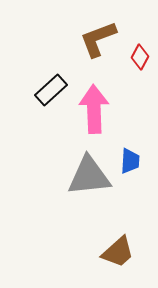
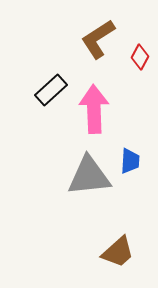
brown L-shape: rotated 12 degrees counterclockwise
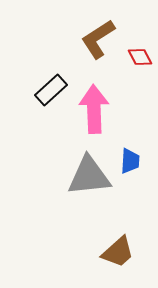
red diamond: rotated 55 degrees counterclockwise
